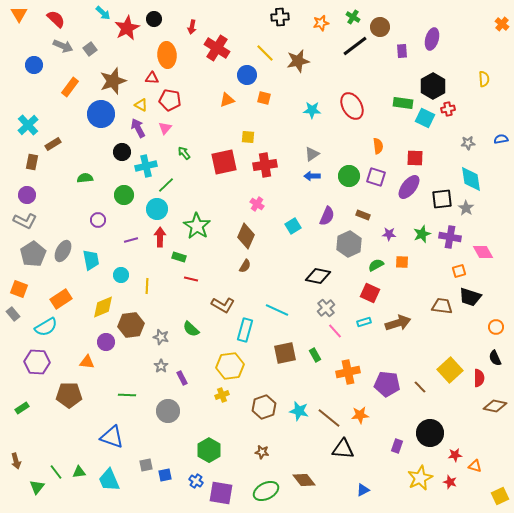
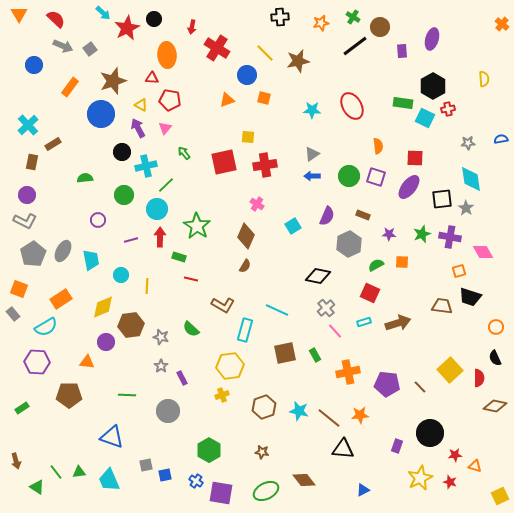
green triangle at (37, 487): rotated 35 degrees counterclockwise
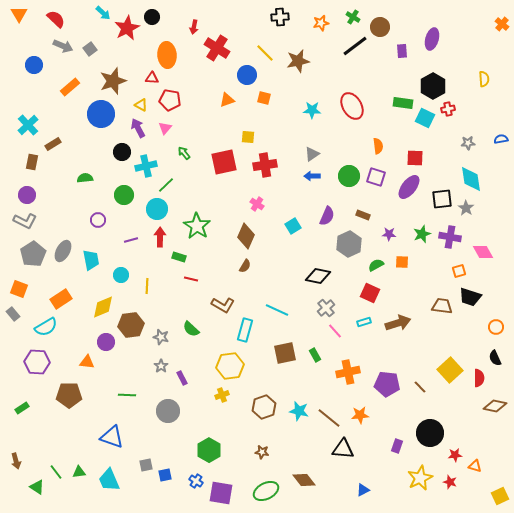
black circle at (154, 19): moved 2 px left, 2 px up
red arrow at (192, 27): moved 2 px right
orange rectangle at (70, 87): rotated 12 degrees clockwise
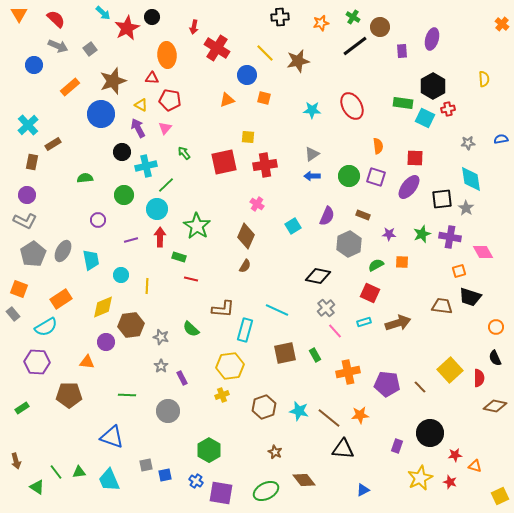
gray arrow at (63, 46): moved 5 px left
brown L-shape at (223, 305): moved 4 px down; rotated 25 degrees counterclockwise
brown star at (262, 452): moved 13 px right; rotated 16 degrees clockwise
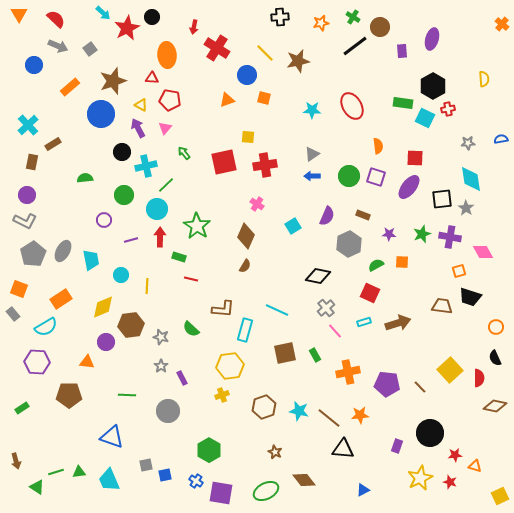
purple circle at (98, 220): moved 6 px right
green line at (56, 472): rotated 70 degrees counterclockwise
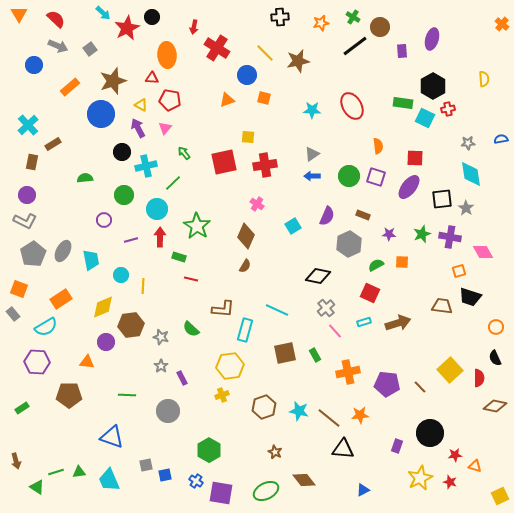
cyan diamond at (471, 179): moved 5 px up
green line at (166, 185): moved 7 px right, 2 px up
yellow line at (147, 286): moved 4 px left
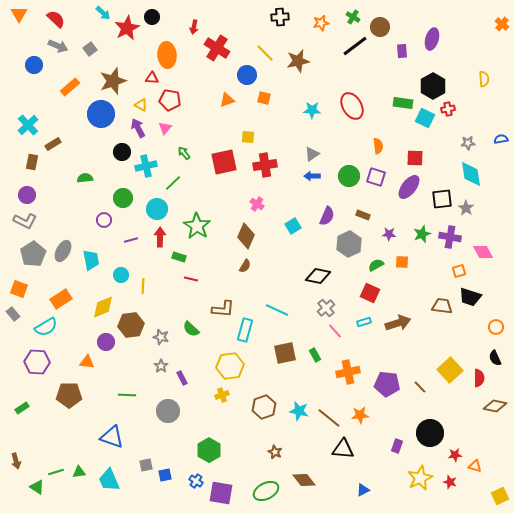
green circle at (124, 195): moved 1 px left, 3 px down
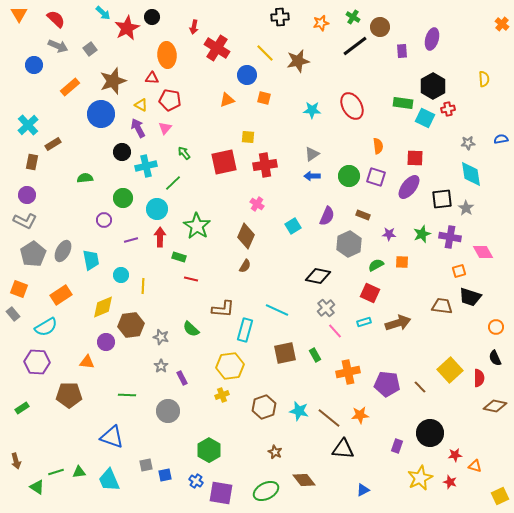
orange rectangle at (61, 299): moved 4 px up
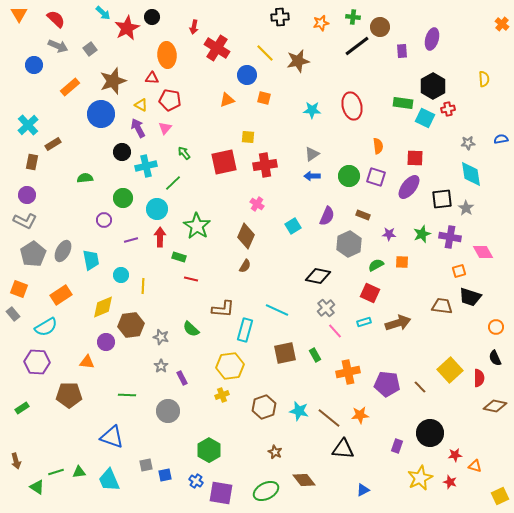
green cross at (353, 17): rotated 24 degrees counterclockwise
black line at (355, 46): moved 2 px right
red ellipse at (352, 106): rotated 16 degrees clockwise
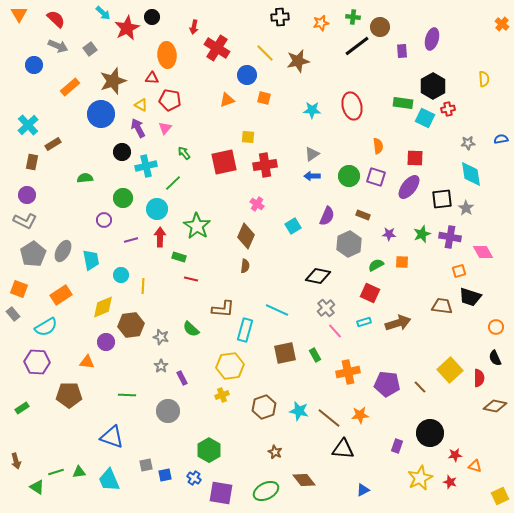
brown semicircle at (245, 266): rotated 24 degrees counterclockwise
blue cross at (196, 481): moved 2 px left, 3 px up
